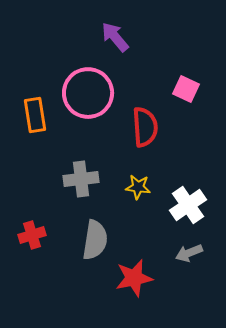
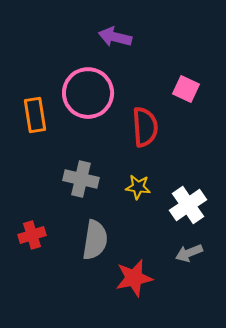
purple arrow: rotated 36 degrees counterclockwise
gray cross: rotated 20 degrees clockwise
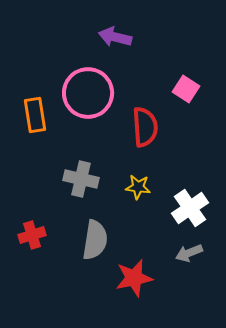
pink square: rotated 8 degrees clockwise
white cross: moved 2 px right, 3 px down
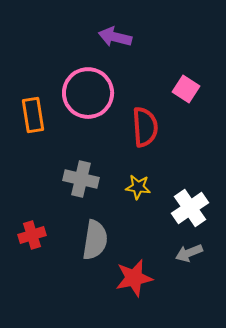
orange rectangle: moved 2 px left
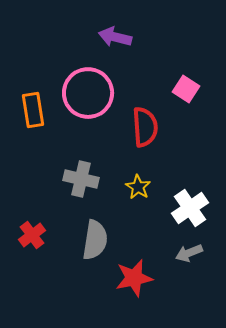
orange rectangle: moved 5 px up
yellow star: rotated 25 degrees clockwise
red cross: rotated 20 degrees counterclockwise
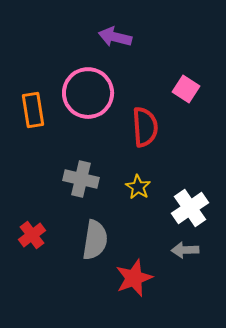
gray arrow: moved 4 px left, 3 px up; rotated 20 degrees clockwise
red star: rotated 9 degrees counterclockwise
